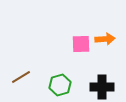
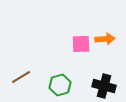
black cross: moved 2 px right, 1 px up; rotated 15 degrees clockwise
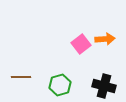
pink square: rotated 36 degrees counterclockwise
brown line: rotated 30 degrees clockwise
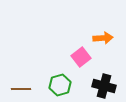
orange arrow: moved 2 px left, 1 px up
pink square: moved 13 px down
brown line: moved 12 px down
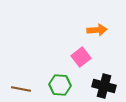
orange arrow: moved 6 px left, 8 px up
green hexagon: rotated 20 degrees clockwise
brown line: rotated 12 degrees clockwise
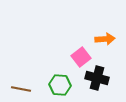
orange arrow: moved 8 px right, 9 px down
black cross: moved 7 px left, 8 px up
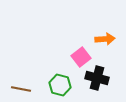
green hexagon: rotated 10 degrees clockwise
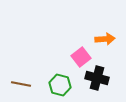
brown line: moved 5 px up
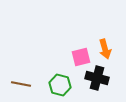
orange arrow: moved 10 px down; rotated 78 degrees clockwise
pink square: rotated 24 degrees clockwise
